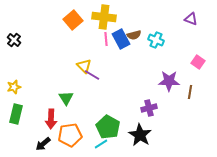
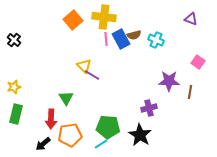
green pentagon: rotated 25 degrees counterclockwise
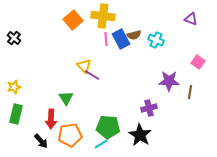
yellow cross: moved 1 px left, 1 px up
black cross: moved 2 px up
black arrow: moved 2 px left, 3 px up; rotated 91 degrees counterclockwise
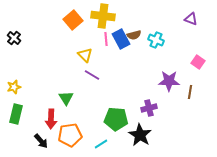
yellow triangle: moved 1 px right, 11 px up
green pentagon: moved 8 px right, 8 px up
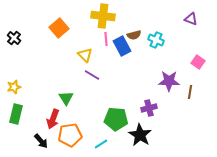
orange square: moved 14 px left, 8 px down
blue rectangle: moved 1 px right, 7 px down
red arrow: moved 2 px right; rotated 18 degrees clockwise
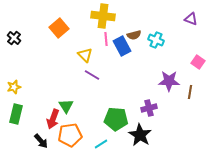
green triangle: moved 8 px down
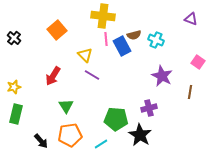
orange square: moved 2 px left, 2 px down
purple star: moved 7 px left, 5 px up; rotated 25 degrees clockwise
red arrow: moved 43 px up; rotated 12 degrees clockwise
